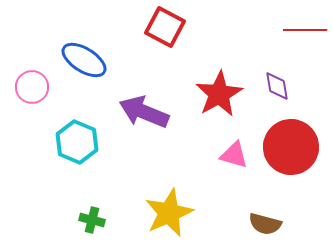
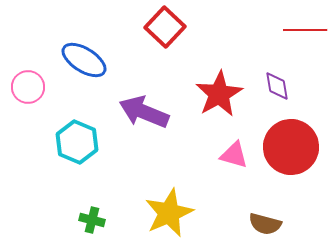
red square: rotated 15 degrees clockwise
pink circle: moved 4 px left
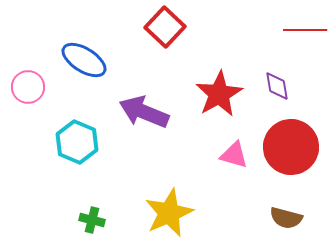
brown semicircle: moved 21 px right, 6 px up
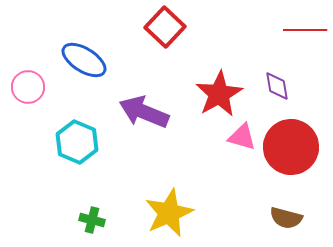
pink triangle: moved 8 px right, 18 px up
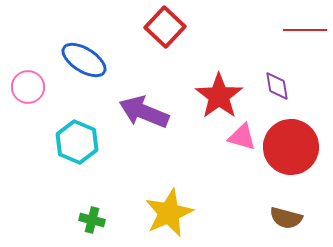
red star: moved 2 px down; rotated 6 degrees counterclockwise
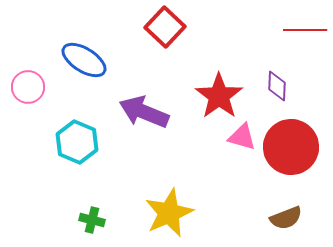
purple diamond: rotated 12 degrees clockwise
brown semicircle: rotated 36 degrees counterclockwise
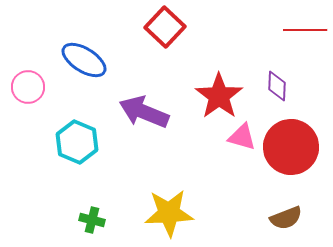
yellow star: rotated 21 degrees clockwise
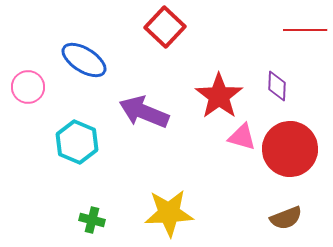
red circle: moved 1 px left, 2 px down
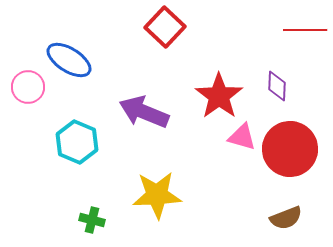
blue ellipse: moved 15 px left
yellow star: moved 12 px left, 18 px up
